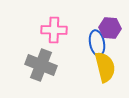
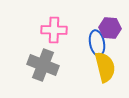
gray cross: moved 2 px right
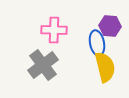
purple hexagon: moved 2 px up
gray cross: rotated 32 degrees clockwise
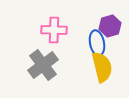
purple hexagon: rotated 20 degrees counterclockwise
yellow semicircle: moved 3 px left
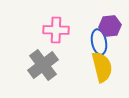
purple hexagon: rotated 10 degrees clockwise
pink cross: moved 2 px right
blue ellipse: moved 2 px right, 1 px up
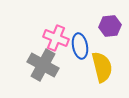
pink cross: moved 8 px down; rotated 20 degrees clockwise
blue ellipse: moved 19 px left, 4 px down
gray cross: rotated 24 degrees counterclockwise
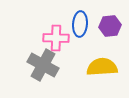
pink cross: rotated 20 degrees counterclockwise
blue ellipse: moved 22 px up; rotated 15 degrees clockwise
yellow semicircle: rotated 80 degrees counterclockwise
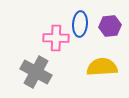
gray cross: moved 7 px left, 7 px down
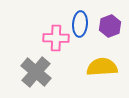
purple hexagon: rotated 15 degrees counterclockwise
gray cross: rotated 12 degrees clockwise
